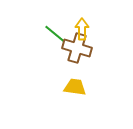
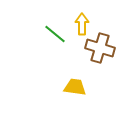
yellow arrow: moved 5 px up
brown cross: moved 23 px right
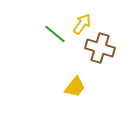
yellow arrow: rotated 35 degrees clockwise
yellow trapezoid: rotated 120 degrees clockwise
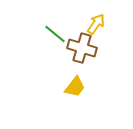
yellow arrow: moved 14 px right
brown cross: moved 18 px left
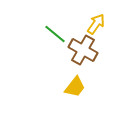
brown cross: moved 1 px right, 2 px down; rotated 12 degrees clockwise
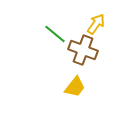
brown cross: rotated 8 degrees counterclockwise
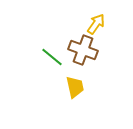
green line: moved 3 px left, 23 px down
yellow trapezoid: rotated 50 degrees counterclockwise
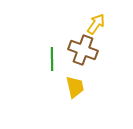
green line: moved 2 px down; rotated 50 degrees clockwise
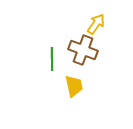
yellow trapezoid: moved 1 px left, 1 px up
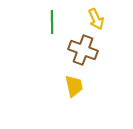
yellow arrow: moved 5 px up; rotated 120 degrees clockwise
green line: moved 37 px up
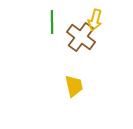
yellow arrow: moved 1 px left, 1 px down; rotated 40 degrees clockwise
brown cross: moved 2 px left, 13 px up; rotated 16 degrees clockwise
